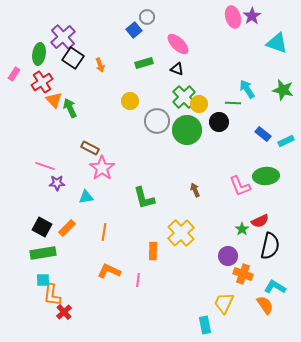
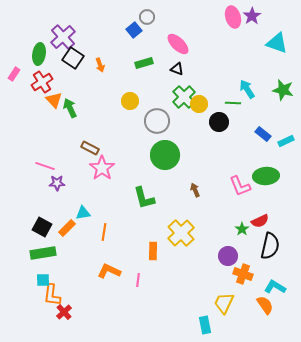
green circle at (187, 130): moved 22 px left, 25 px down
cyan triangle at (86, 197): moved 3 px left, 16 px down
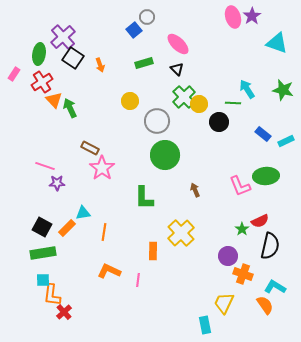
black triangle at (177, 69): rotated 24 degrees clockwise
green L-shape at (144, 198): rotated 15 degrees clockwise
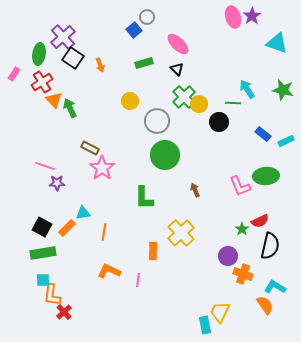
yellow trapezoid at (224, 303): moved 4 px left, 9 px down
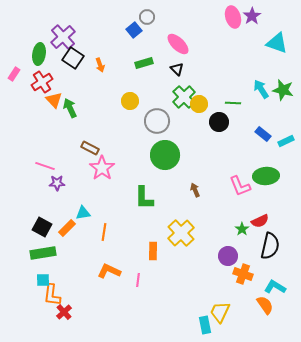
cyan arrow at (247, 89): moved 14 px right
